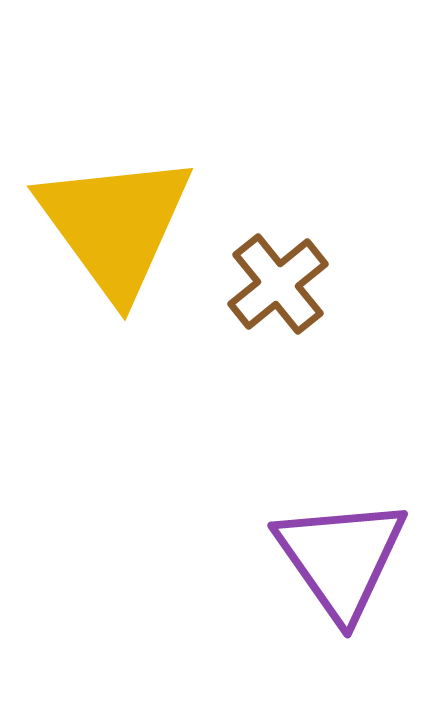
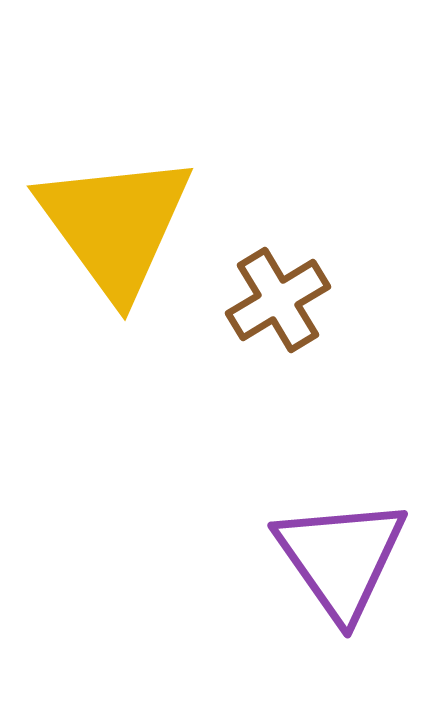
brown cross: moved 16 px down; rotated 8 degrees clockwise
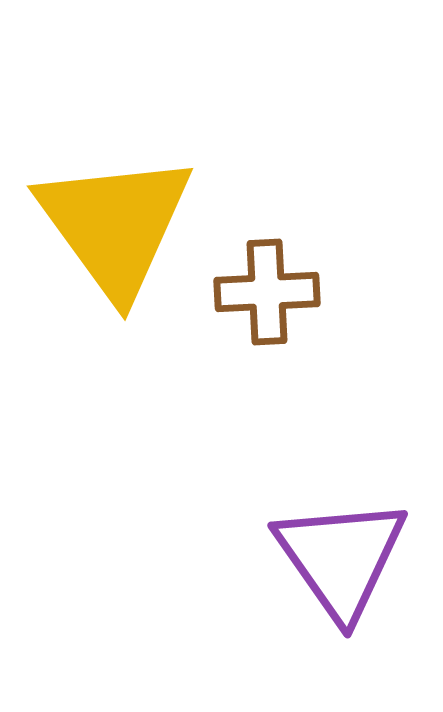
brown cross: moved 11 px left, 8 px up; rotated 28 degrees clockwise
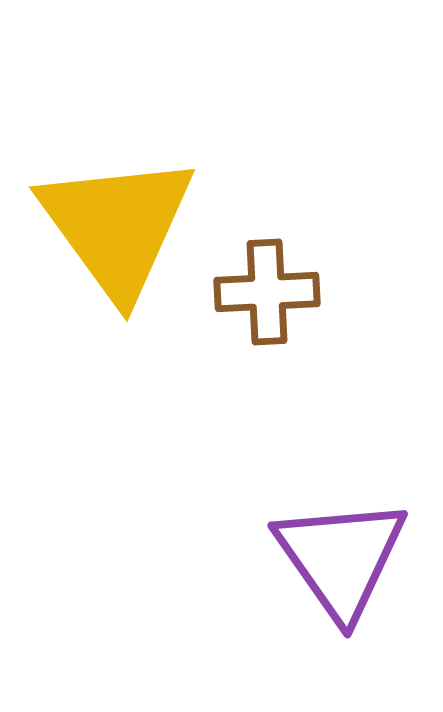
yellow triangle: moved 2 px right, 1 px down
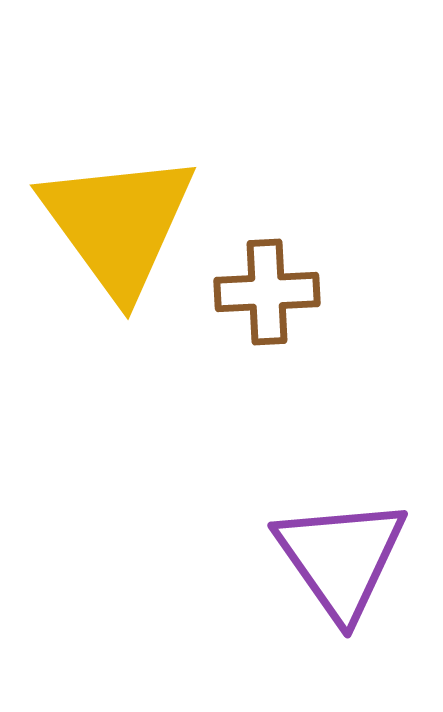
yellow triangle: moved 1 px right, 2 px up
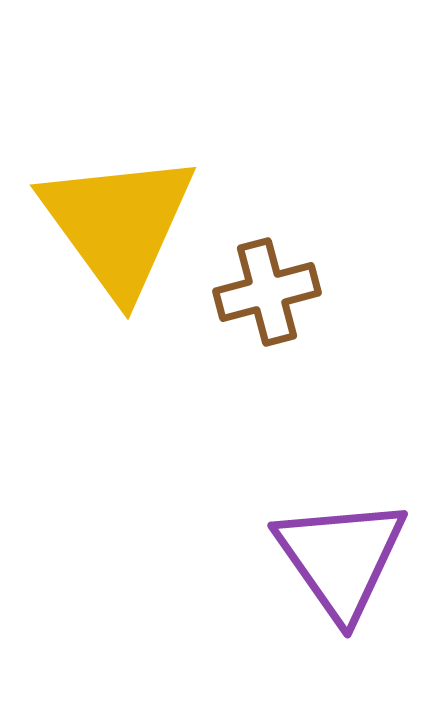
brown cross: rotated 12 degrees counterclockwise
